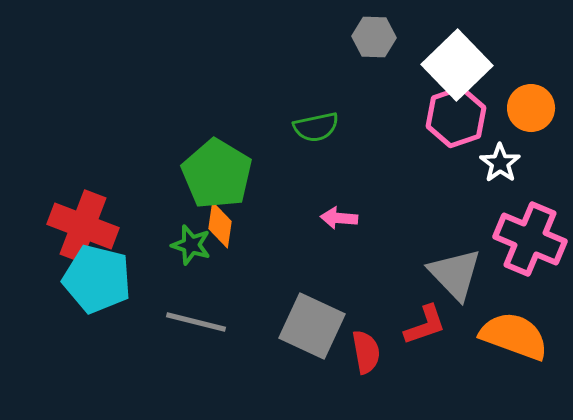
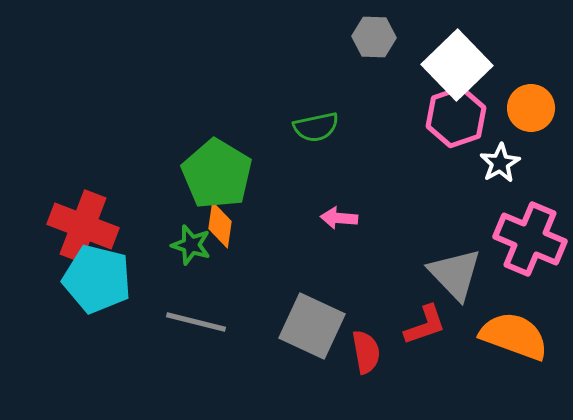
white star: rotated 6 degrees clockwise
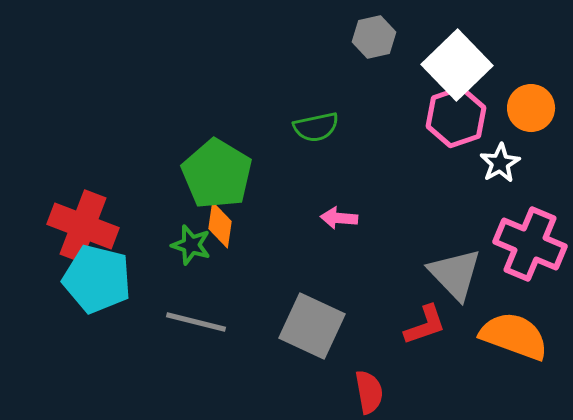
gray hexagon: rotated 15 degrees counterclockwise
pink cross: moved 5 px down
red semicircle: moved 3 px right, 40 px down
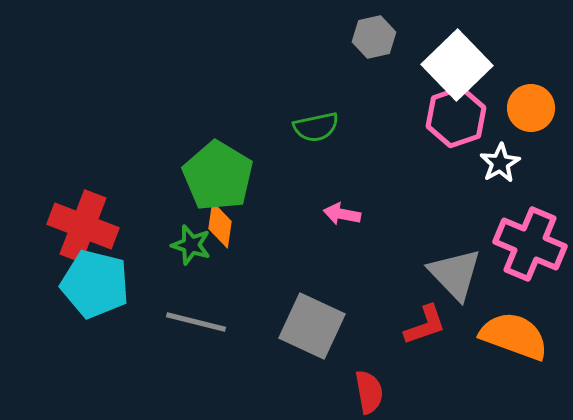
green pentagon: moved 1 px right, 2 px down
pink arrow: moved 3 px right, 4 px up; rotated 6 degrees clockwise
cyan pentagon: moved 2 px left, 5 px down
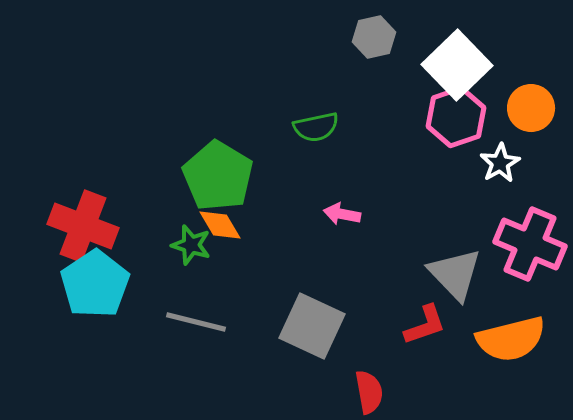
orange diamond: rotated 39 degrees counterclockwise
cyan pentagon: rotated 24 degrees clockwise
orange semicircle: moved 3 px left, 3 px down; rotated 146 degrees clockwise
